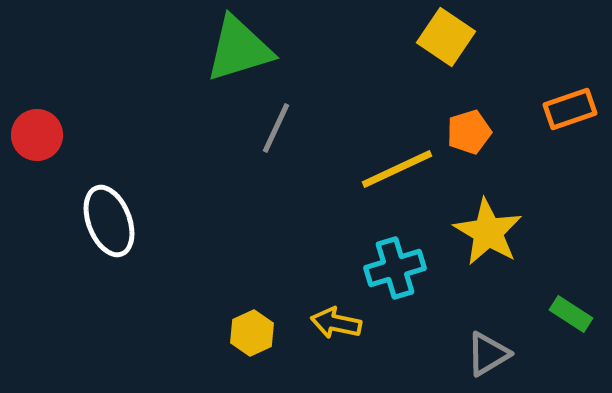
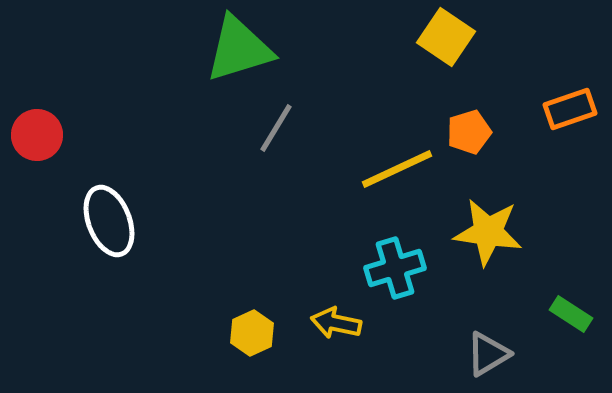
gray line: rotated 6 degrees clockwise
yellow star: rotated 22 degrees counterclockwise
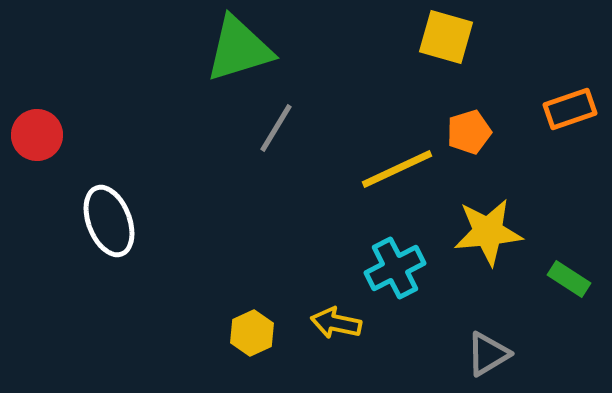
yellow square: rotated 18 degrees counterclockwise
yellow star: rotated 14 degrees counterclockwise
cyan cross: rotated 10 degrees counterclockwise
green rectangle: moved 2 px left, 35 px up
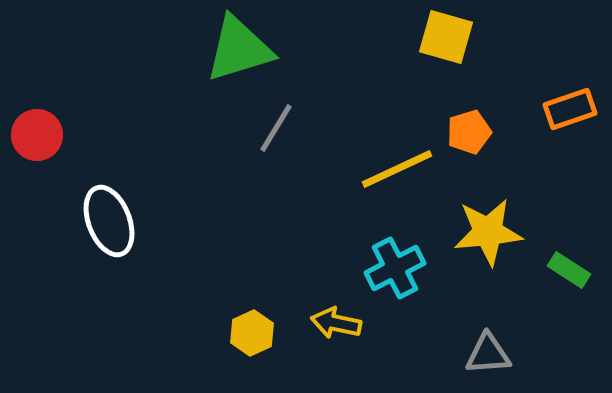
green rectangle: moved 9 px up
gray triangle: rotated 27 degrees clockwise
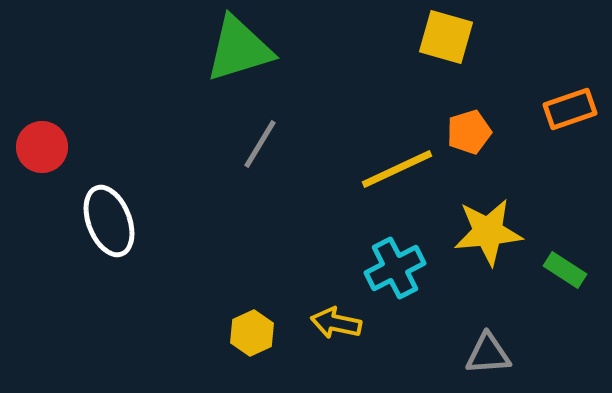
gray line: moved 16 px left, 16 px down
red circle: moved 5 px right, 12 px down
green rectangle: moved 4 px left
